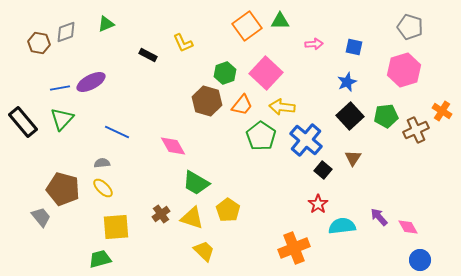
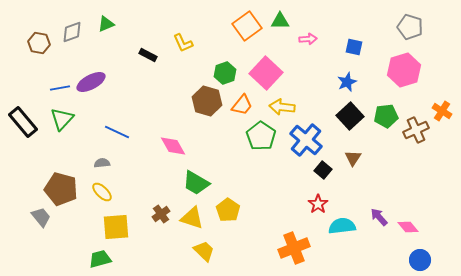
gray diamond at (66, 32): moved 6 px right
pink arrow at (314, 44): moved 6 px left, 5 px up
yellow ellipse at (103, 188): moved 1 px left, 4 px down
brown pentagon at (63, 189): moved 2 px left
pink diamond at (408, 227): rotated 10 degrees counterclockwise
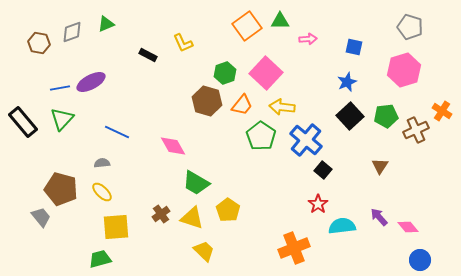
brown triangle at (353, 158): moved 27 px right, 8 px down
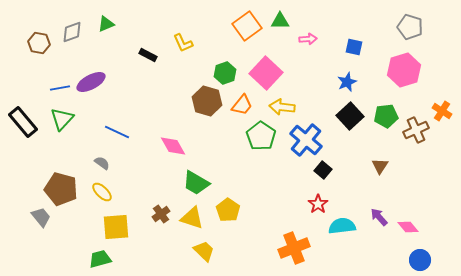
gray semicircle at (102, 163): rotated 42 degrees clockwise
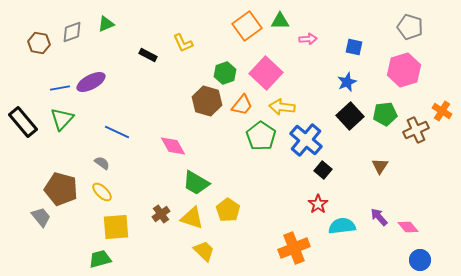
green pentagon at (386, 116): moved 1 px left, 2 px up
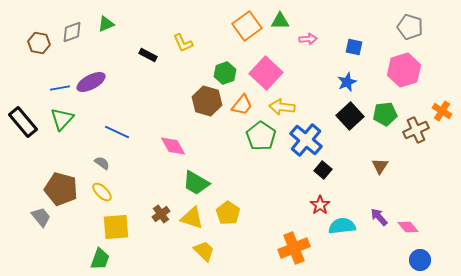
red star at (318, 204): moved 2 px right, 1 px down
yellow pentagon at (228, 210): moved 3 px down
green trapezoid at (100, 259): rotated 125 degrees clockwise
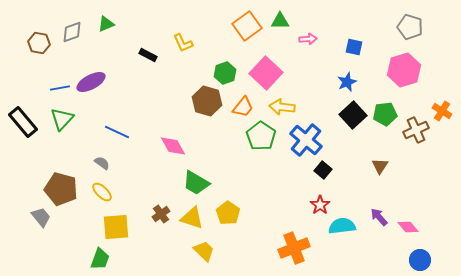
orange trapezoid at (242, 105): moved 1 px right, 2 px down
black square at (350, 116): moved 3 px right, 1 px up
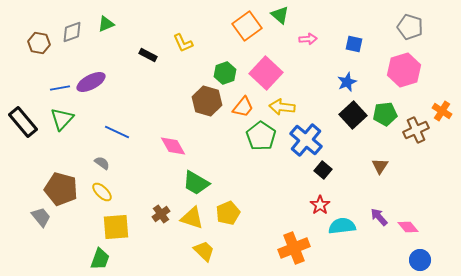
green triangle at (280, 21): moved 6 px up; rotated 42 degrees clockwise
blue square at (354, 47): moved 3 px up
yellow pentagon at (228, 213): rotated 15 degrees clockwise
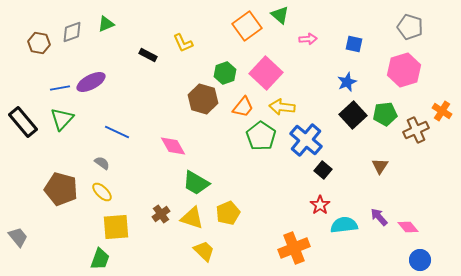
brown hexagon at (207, 101): moved 4 px left, 2 px up
gray trapezoid at (41, 217): moved 23 px left, 20 px down
cyan semicircle at (342, 226): moved 2 px right, 1 px up
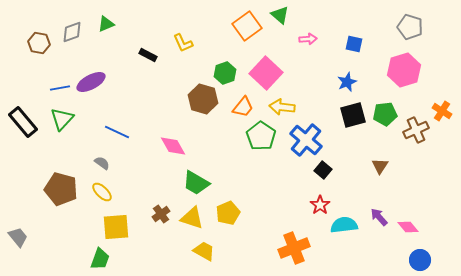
black square at (353, 115): rotated 28 degrees clockwise
yellow trapezoid at (204, 251): rotated 15 degrees counterclockwise
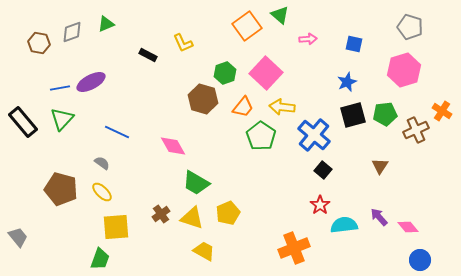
blue cross at (306, 140): moved 8 px right, 5 px up
